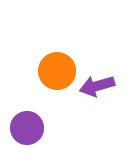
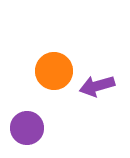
orange circle: moved 3 px left
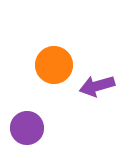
orange circle: moved 6 px up
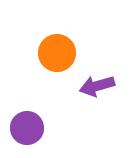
orange circle: moved 3 px right, 12 px up
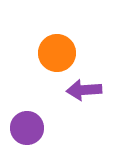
purple arrow: moved 13 px left, 4 px down; rotated 12 degrees clockwise
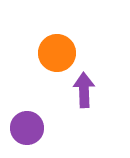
purple arrow: rotated 92 degrees clockwise
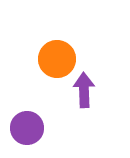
orange circle: moved 6 px down
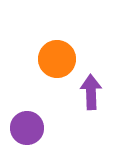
purple arrow: moved 7 px right, 2 px down
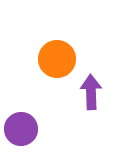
purple circle: moved 6 px left, 1 px down
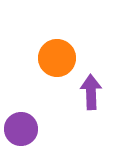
orange circle: moved 1 px up
